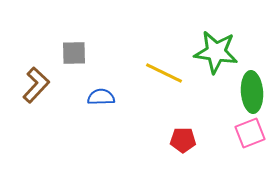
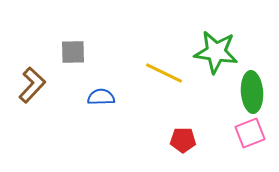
gray square: moved 1 px left, 1 px up
brown L-shape: moved 4 px left
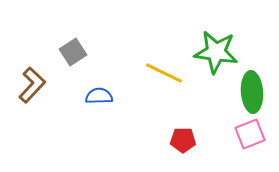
gray square: rotated 32 degrees counterclockwise
blue semicircle: moved 2 px left, 1 px up
pink square: moved 1 px down
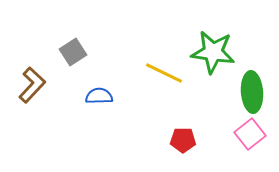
green star: moved 3 px left
pink square: rotated 16 degrees counterclockwise
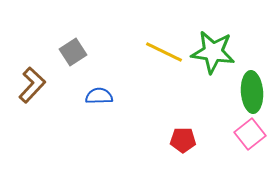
yellow line: moved 21 px up
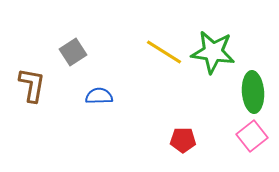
yellow line: rotated 6 degrees clockwise
brown L-shape: rotated 33 degrees counterclockwise
green ellipse: moved 1 px right
pink square: moved 2 px right, 2 px down
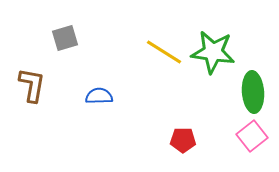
gray square: moved 8 px left, 14 px up; rotated 16 degrees clockwise
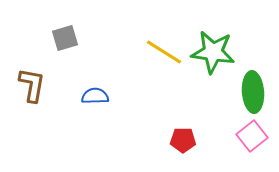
blue semicircle: moved 4 px left
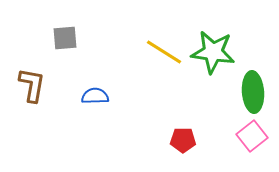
gray square: rotated 12 degrees clockwise
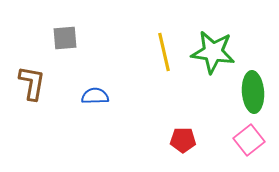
yellow line: rotated 45 degrees clockwise
brown L-shape: moved 2 px up
pink square: moved 3 px left, 4 px down
